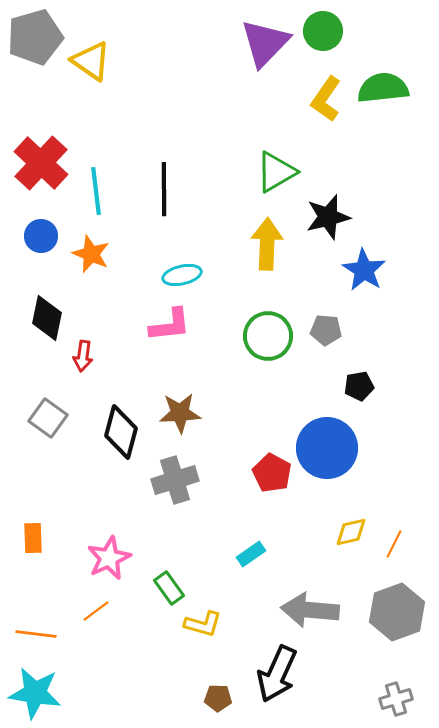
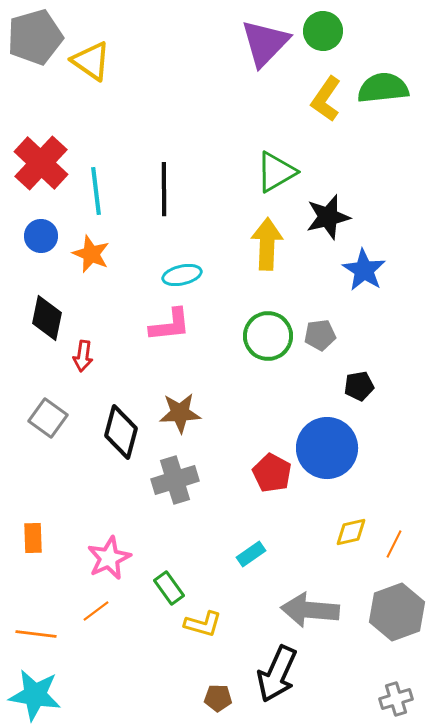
gray pentagon at (326, 330): moved 6 px left, 5 px down; rotated 12 degrees counterclockwise
cyan star at (35, 693): moved 2 px down
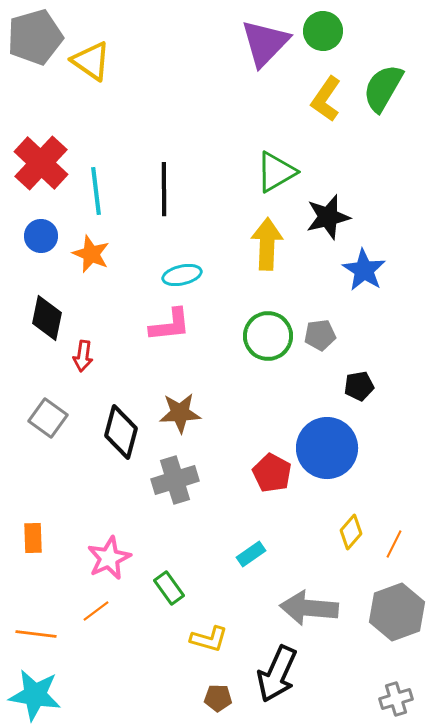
green semicircle at (383, 88): rotated 54 degrees counterclockwise
yellow diamond at (351, 532): rotated 36 degrees counterclockwise
gray arrow at (310, 610): moved 1 px left, 2 px up
yellow L-shape at (203, 624): moved 6 px right, 15 px down
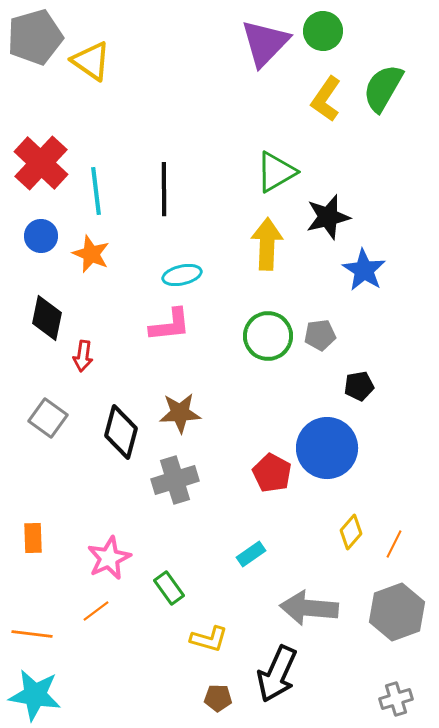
orange line at (36, 634): moved 4 px left
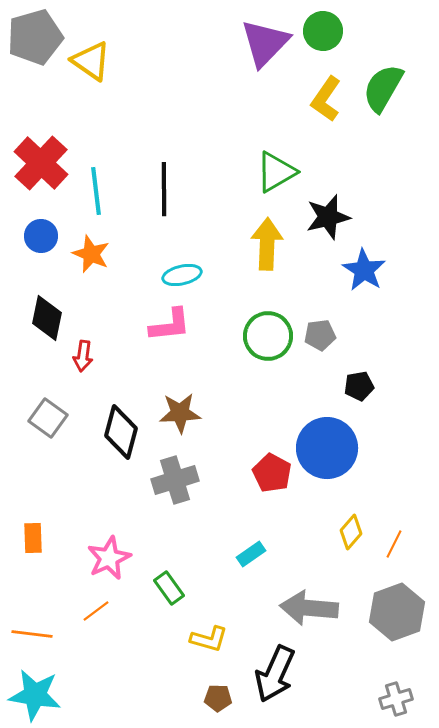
black arrow at (277, 674): moved 2 px left
